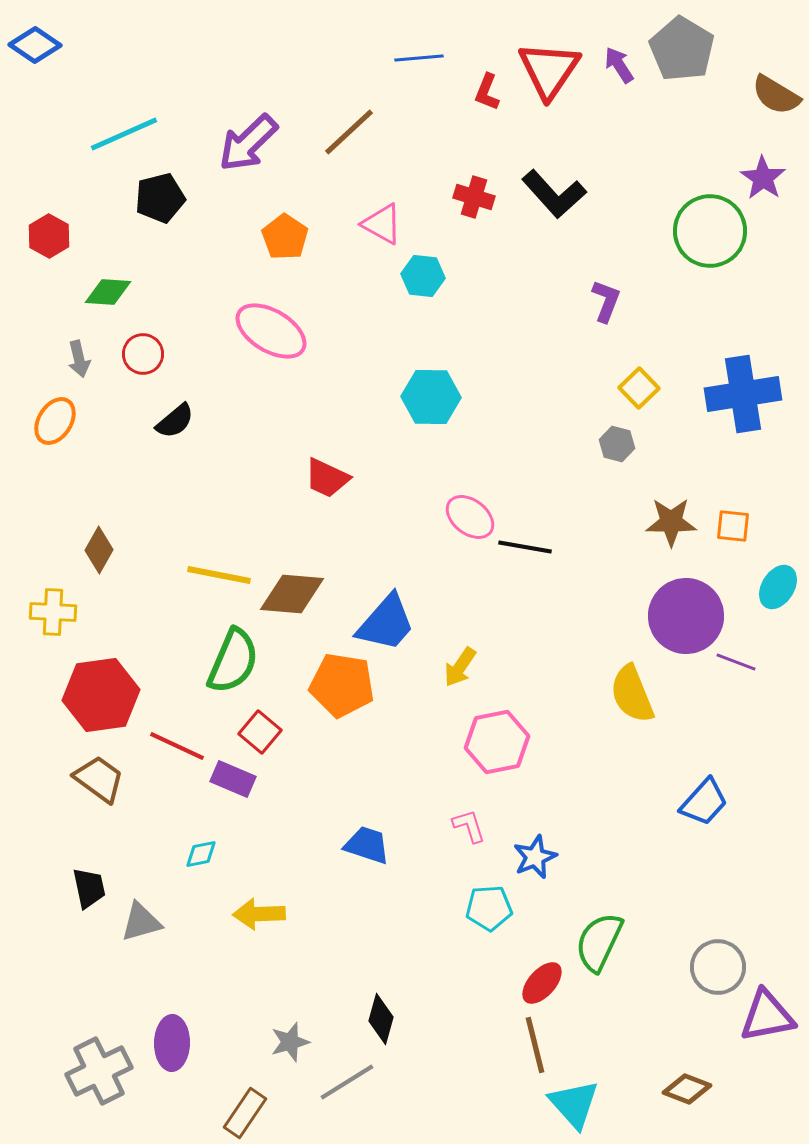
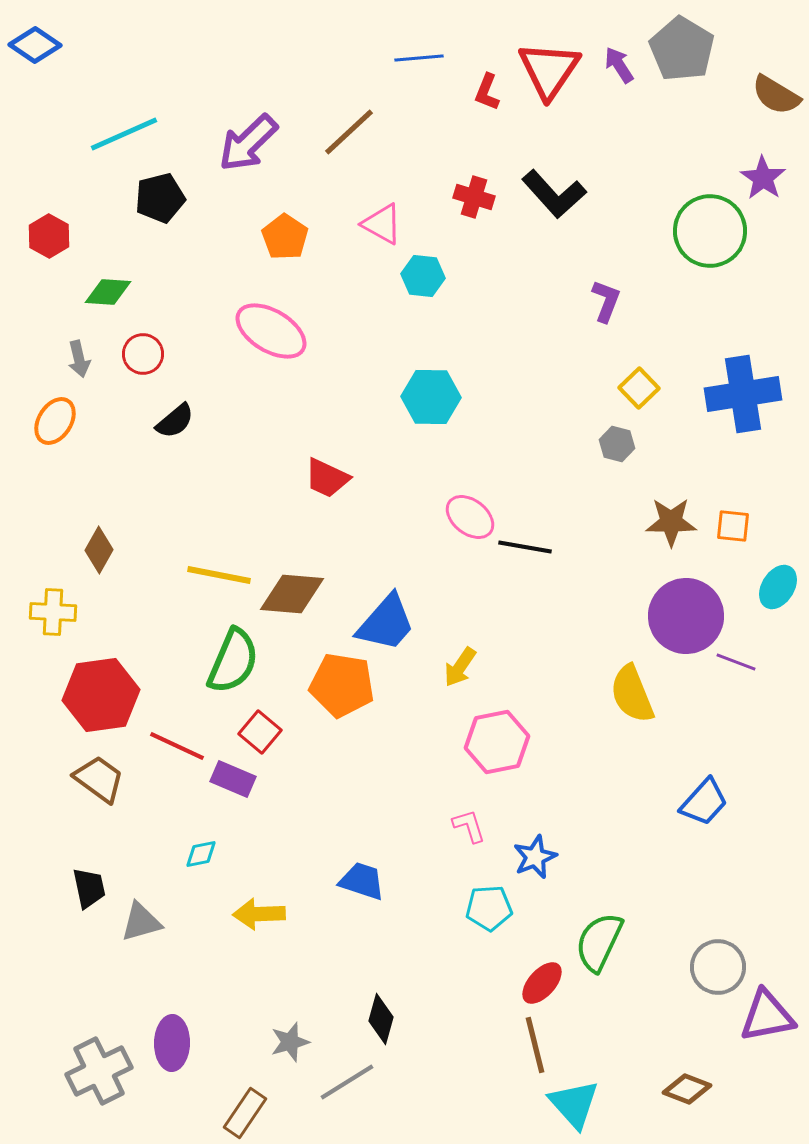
blue trapezoid at (367, 845): moved 5 px left, 36 px down
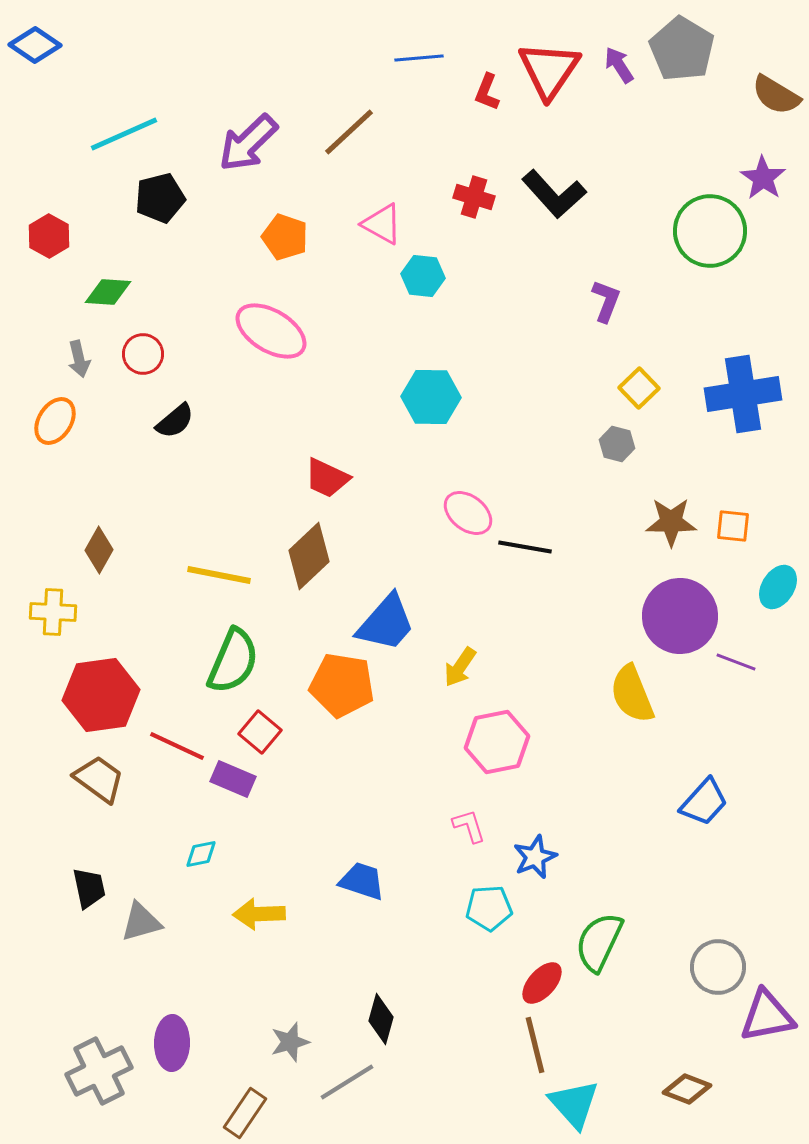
orange pentagon at (285, 237): rotated 15 degrees counterclockwise
pink ellipse at (470, 517): moved 2 px left, 4 px up
brown diamond at (292, 594): moved 17 px right, 38 px up; rotated 48 degrees counterclockwise
purple circle at (686, 616): moved 6 px left
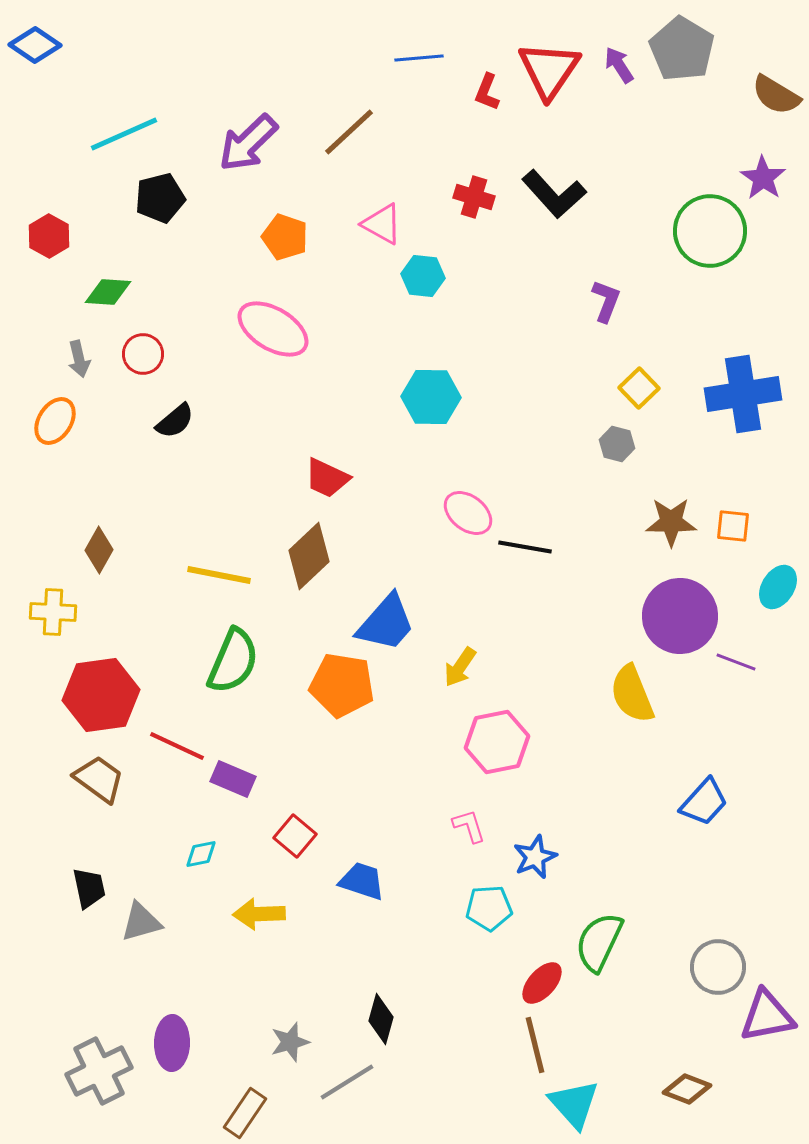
pink ellipse at (271, 331): moved 2 px right, 2 px up
red square at (260, 732): moved 35 px right, 104 px down
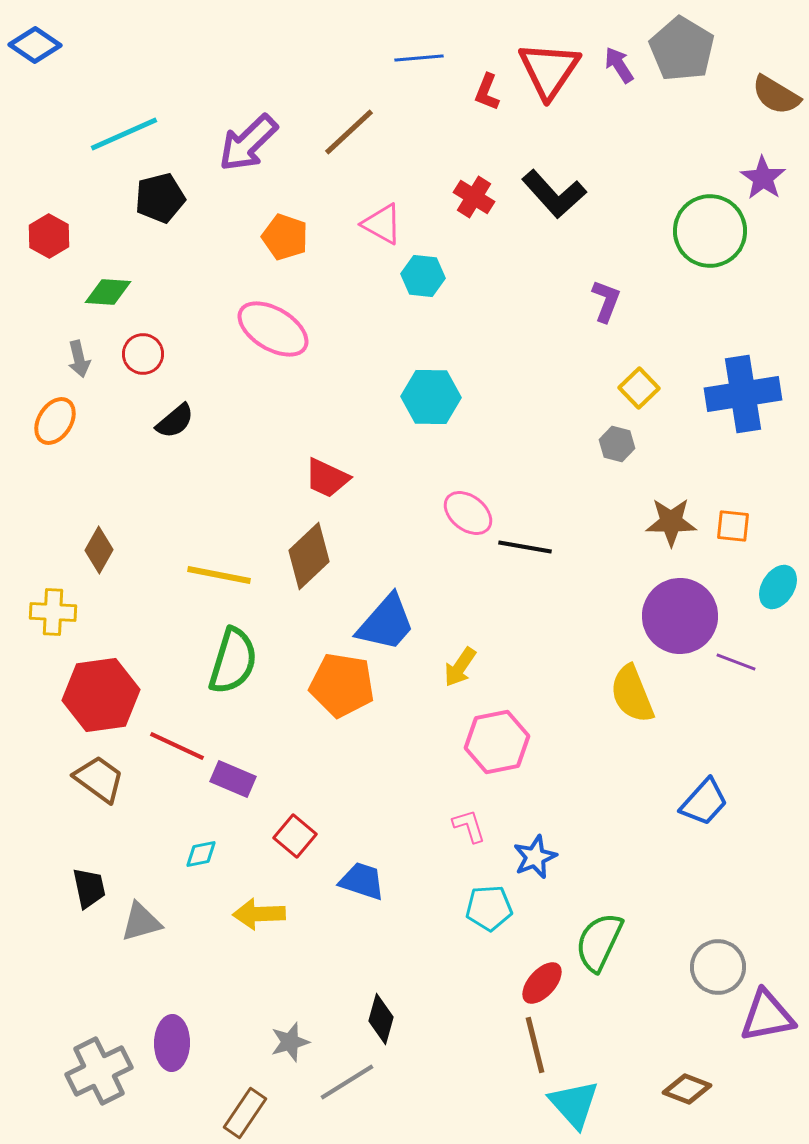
red cross at (474, 197): rotated 15 degrees clockwise
green semicircle at (233, 661): rotated 6 degrees counterclockwise
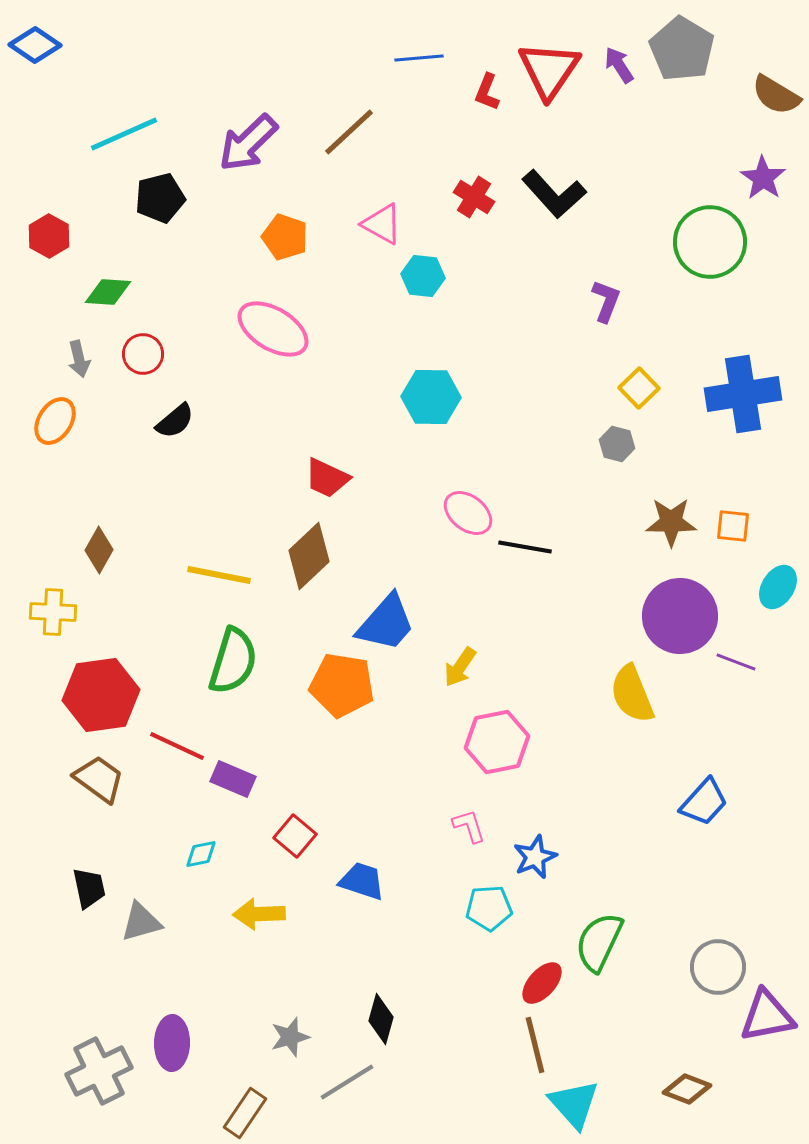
green circle at (710, 231): moved 11 px down
gray star at (290, 1042): moved 5 px up
